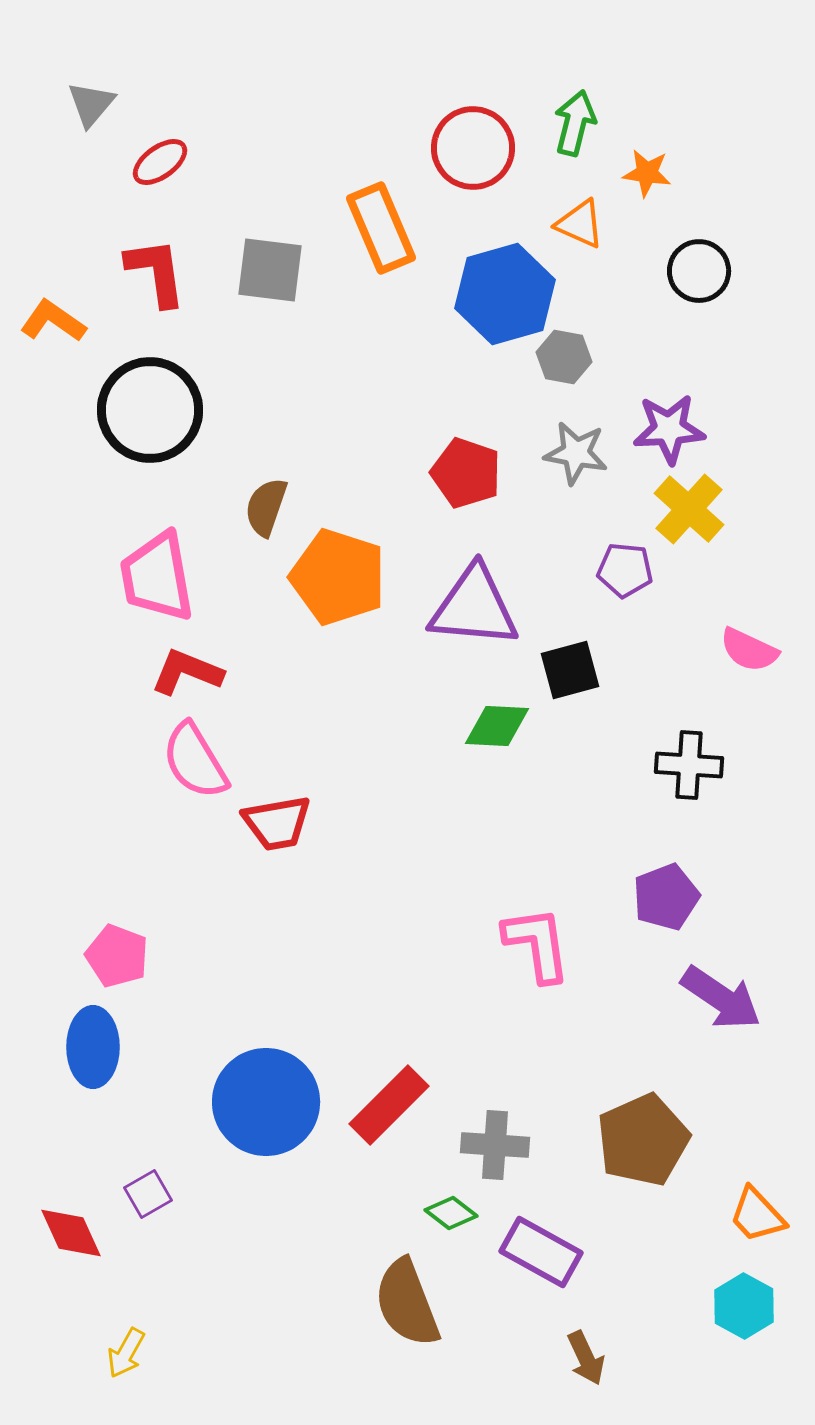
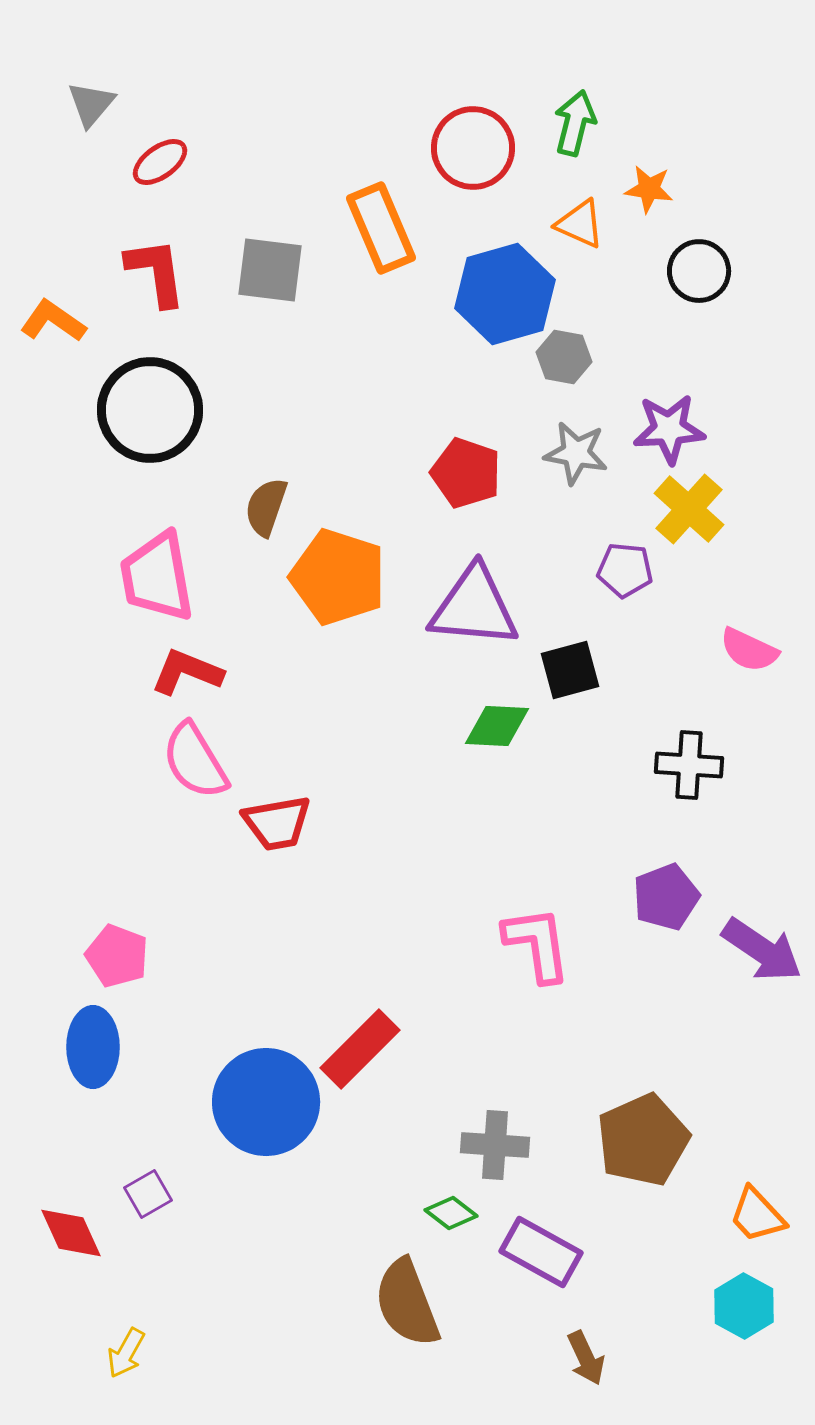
orange star at (647, 173): moved 2 px right, 16 px down
purple arrow at (721, 998): moved 41 px right, 48 px up
red rectangle at (389, 1105): moved 29 px left, 56 px up
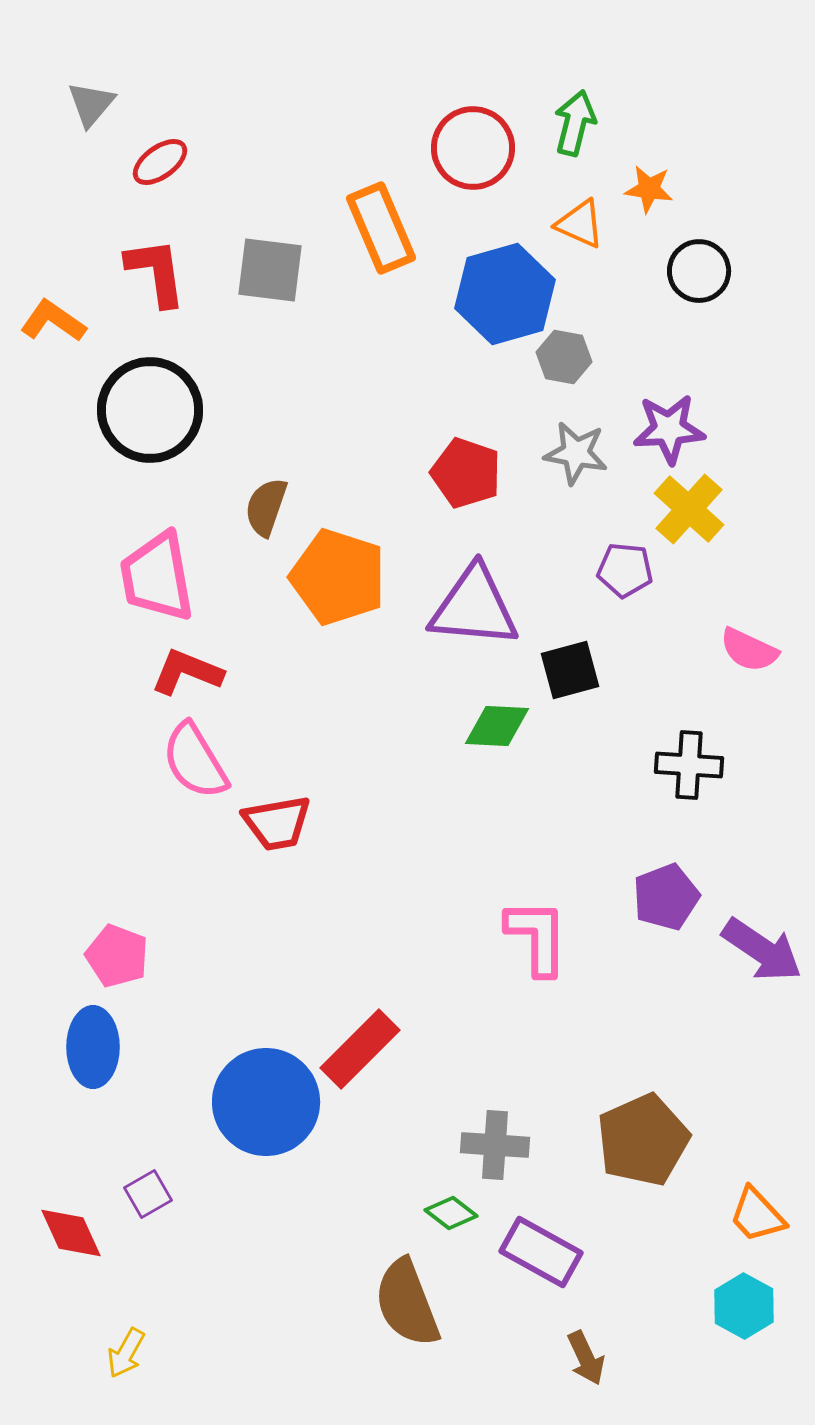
pink L-shape at (537, 944): moved 7 px up; rotated 8 degrees clockwise
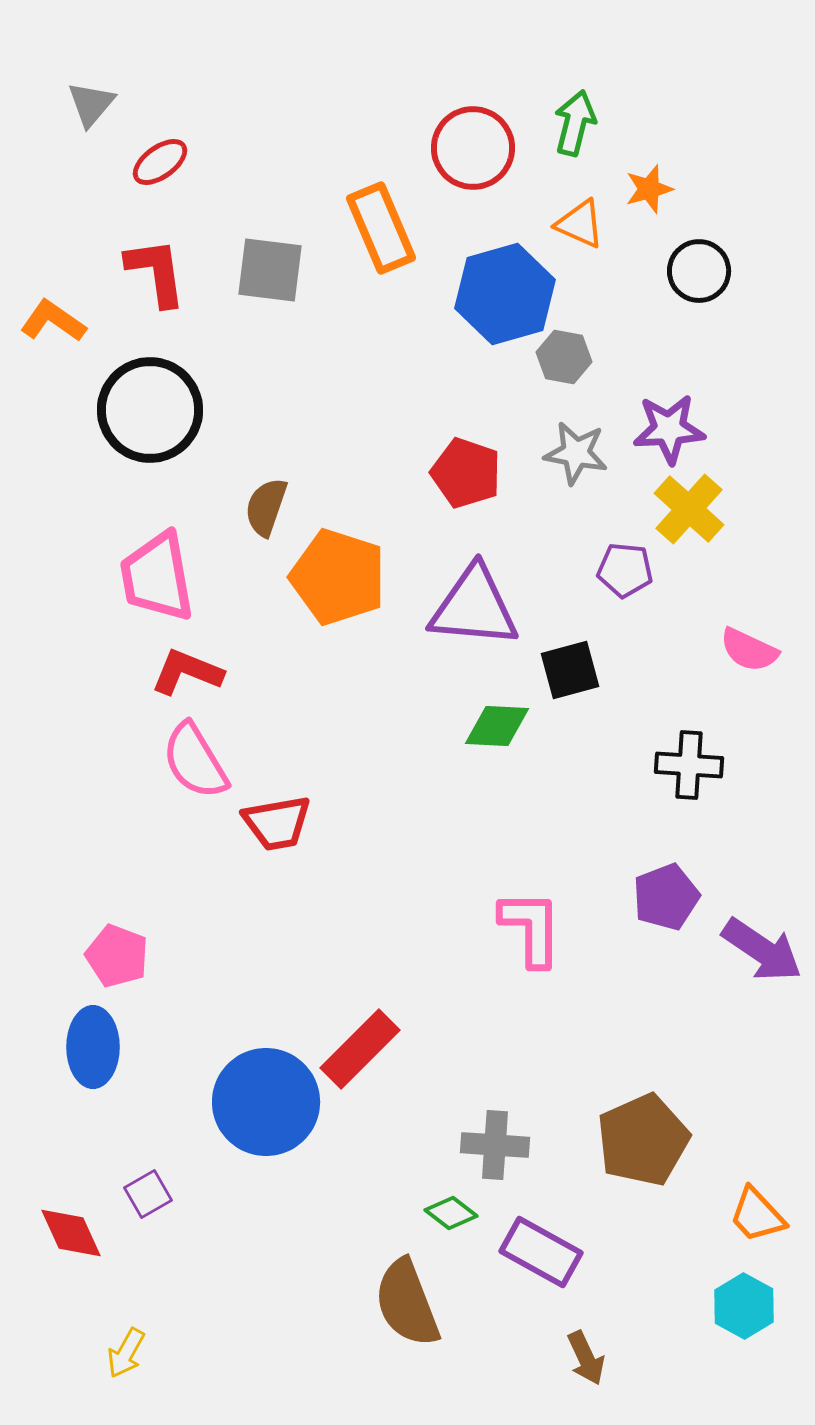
orange star at (649, 189): rotated 24 degrees counterclockwise
pink L-shape at (537, 937): moved 6 px left, 9 px up
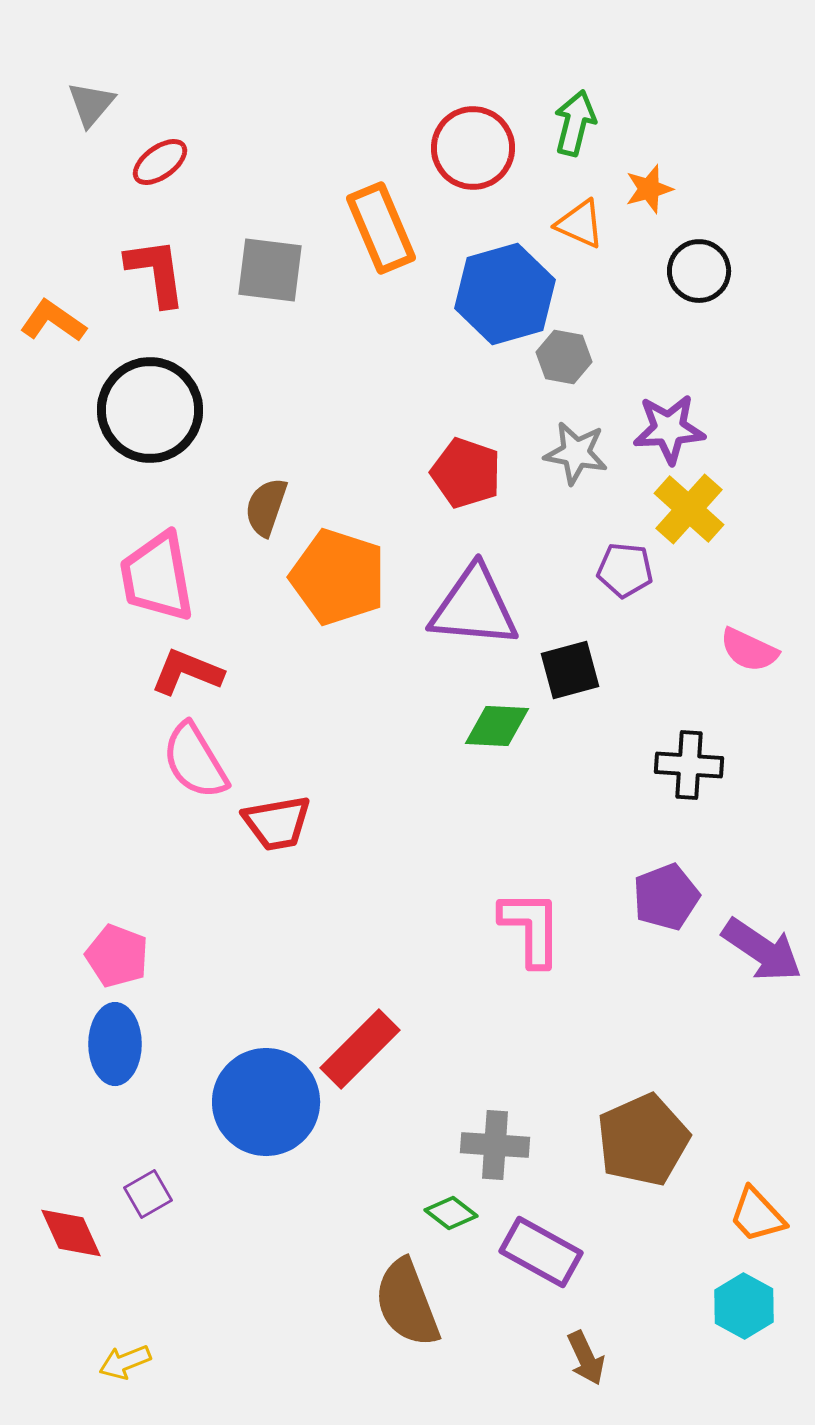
blue ellipse at (93, 1047): moved 22 px right, 3 px up
yellow arrow at (126, 1353): moved 1 px left, 9 px down; rotated 39 degrees clockwise
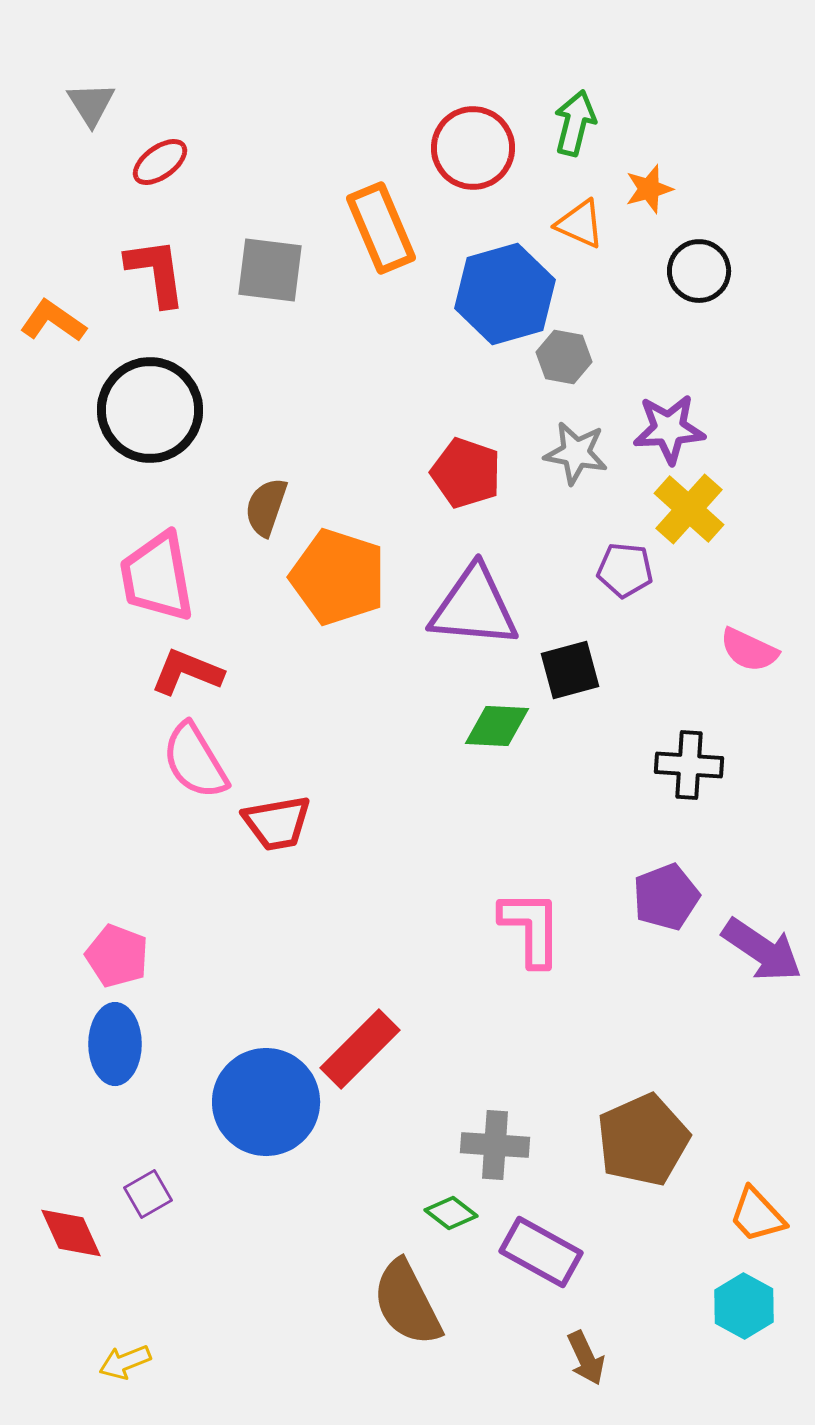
gray triangle at (91, 104): rotated 12 degrees counterclockwise
brown semicircle at (407, 1303): rotated 6 degrees counterclockwise
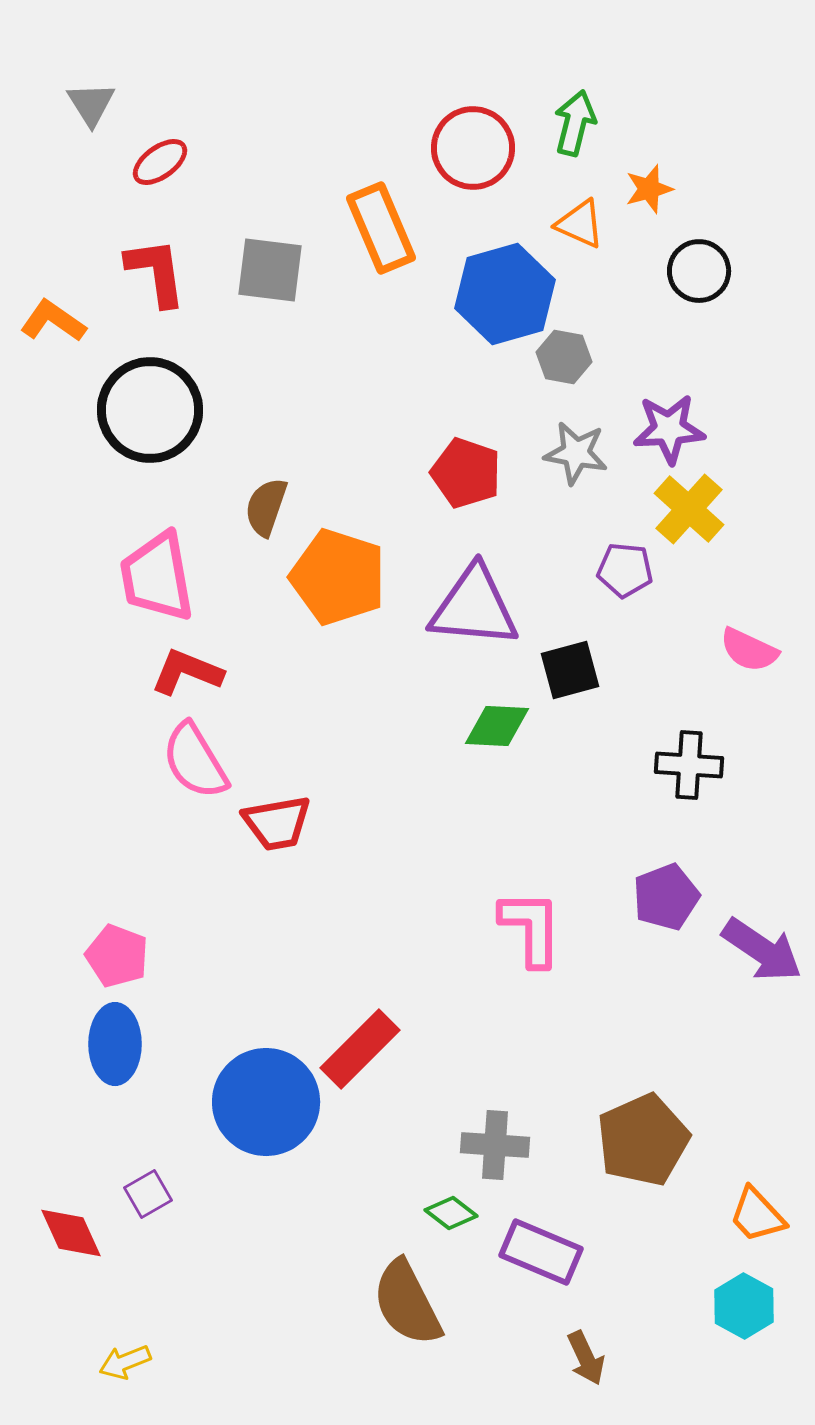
purple rectangle at (541, 1252): rotated 6 degrees counterclockwise
